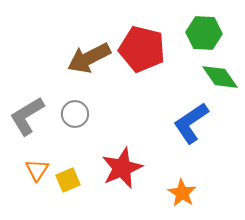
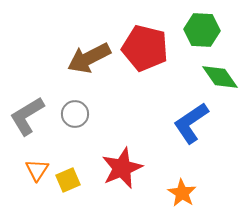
green hexagon: moved 2 px left, 3 px up
red pentagon: moved 3 px right, 1 px up
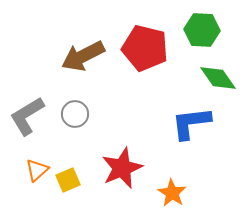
brown arrow: moved 6 px left, 2 px up
green diamond: moved 2 px left, 1 px down
blue L-shape: rotated 27 degrees clockwise
orange triangle: rotated 15 degrees clockwise
orange star: moved 10 px left
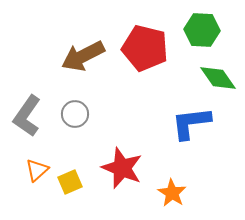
gray L-shape: rotated 24 degrees counterclockwise
red star: rotated 27 degrees counterclockwise
yellow square: moved 2 px right, 2 px down
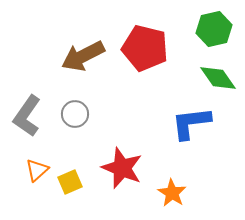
green hexagon: moved 12 px right, 1 px up; rotated 16 degrees counterclockwise
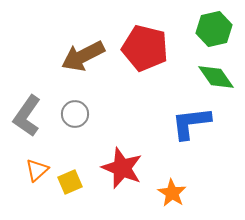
green diamond: moved 2 px left, 1 px up
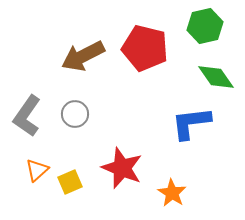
green hexagon: moved 9 px left, 3 px up
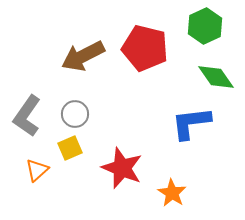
green hexagon: rotated 12 degrees counterclockwise
yellow square: moved 34 px up
